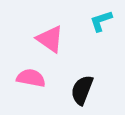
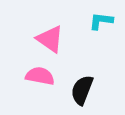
cyan L-shape: rotated 25 degrees clockwise
pink semicircle: moved 9 px right, 2 px up
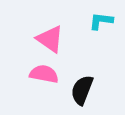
pink semicircle: moved 4 px right, 2 px up
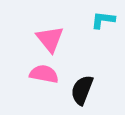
cyan L-shape: moved 2 px right, 1 px up
pink triangle: rotated 16 degrees clockwise
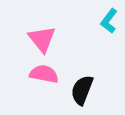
cyan L-shape: moved 6 px right, 1 px down; rotated 60 degrees counterclockwise
pink triangle: moved 8 px left
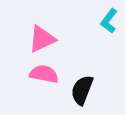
pink triangle: rotated 44 degrees clockwise
